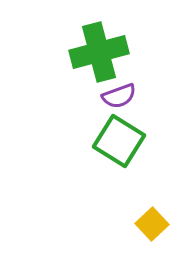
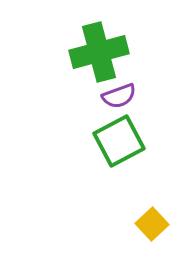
green square: rotated 30 degrees clockwise
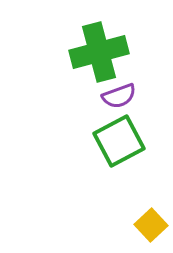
yellow square: moved 1 px left, 1 px down
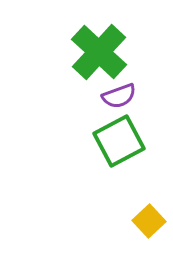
green cross: rotated 32 degrees counterclockwise
yellow square: moved 2 px left, 4 px up
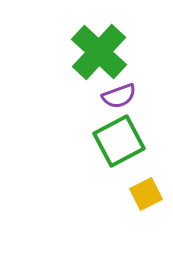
yellow square: moved 3 px left, 27 px up; rotated 16 degrees clockwise
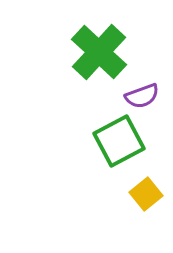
purple semicircle: moved 23 px right
yellow square: rotated 12 degrees counterclockwise
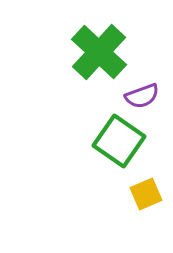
green square: rotated 27 degrees counterclockwise
yellow square: rotated 16 degrees clockwise
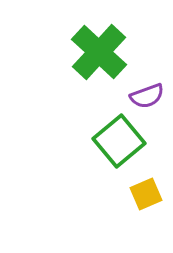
purple semicircle: moved 5 px right
green square: rotated 15 degrees clockwise
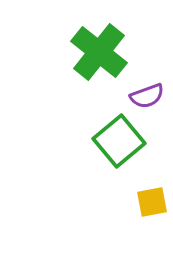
green cross: rotated 4 degrees counterclockwise
yellow square: moved 6 px right, 8 px down; rotated 12 degrees clockwise
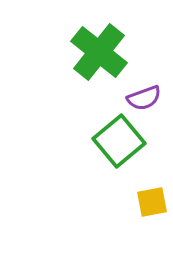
purple semicircle: moved 3 px left, 2 px down
